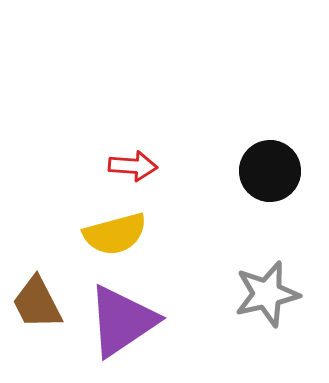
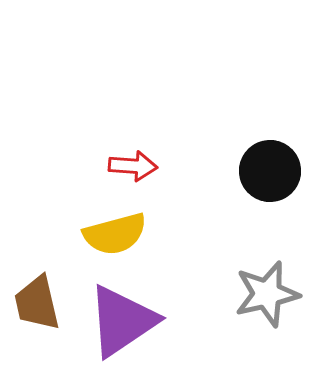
brown trapezoid: rotated 14 degrees clockwise
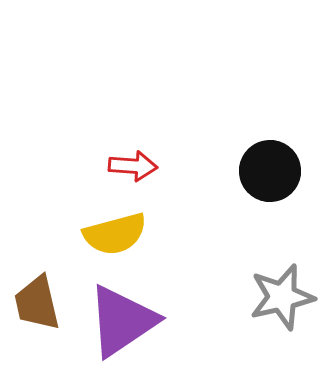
gray star: moved 15 px right, 3 px down
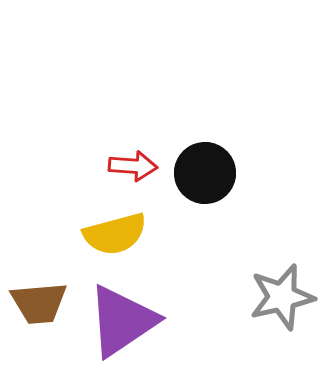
black circle: moved 65 px left, 2 px down
brown trapezoid: moved 2 px right; rotated 82 degrees counterclockwise
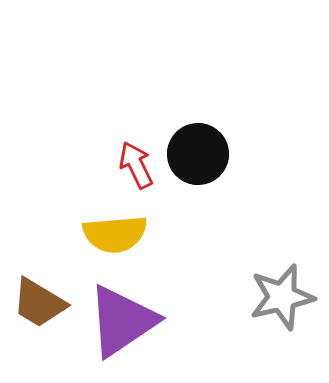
red arrow: moved 3 px right, 1 px up; rotated 120 degrees counterclockwise
black circle: moved 7 px left, 19 px up
yellow semicircle: rotated 10 degrees clockwise
brown trapezoid: rotated 36 degrees clockwise
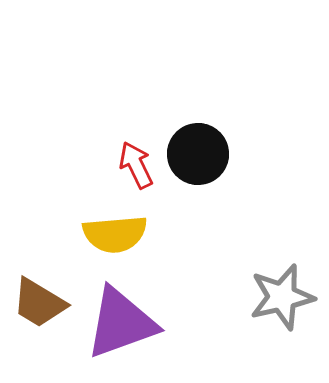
purple triangle: moved 1 px left, 2 px down; rotated 14 degrees clockwise
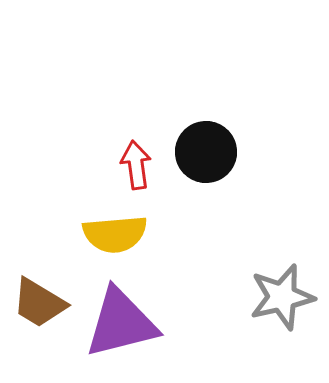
black circle: moved 8 px right, 2 px up
red arrow: rotated 18 degrees clockwise
purple triangle: rotated 6 degrees clockwise
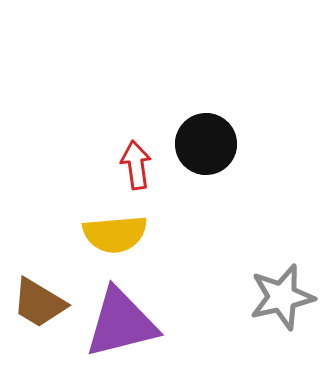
black circle: moved 8 px up
